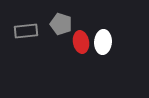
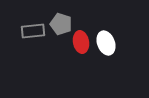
gray rectangle: moved 7 px right
white ellipse: moved 3 px right, 1 px down; rotated 25 degrees counterclockwise
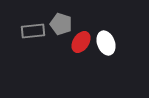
red ellipse: rotated 45 degrees clockwise
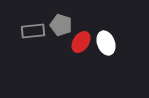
gray pentagon: moved 1 px down
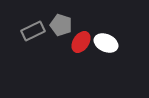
gray rectangle: rotated 20 degrees counterclockwise
white ellipse: rotated 45 degrees counterclockwise
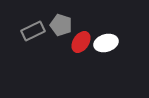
white ellipse: rotated 40 degrees counterclockwise
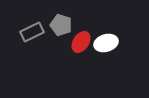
gray rectangle: moved 1 px left, 1 px down
